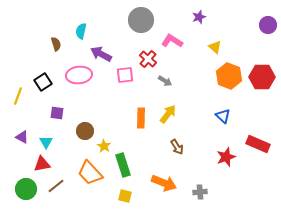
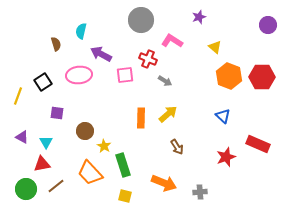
red cross: rotated 18 degrees counterclockwise
yellow arrow: rotated 12 degrees clockwise
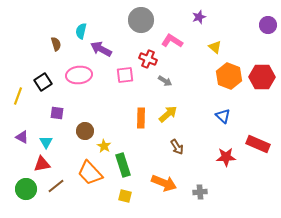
purple arrow: moved 5 px up
red star: rotated 18 degrees clockwise
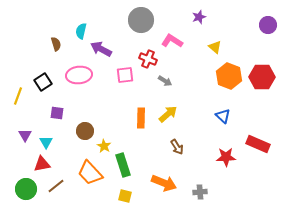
purple triangle: moved 3 px right, 2 px up; rotated 32 degrees clockwise
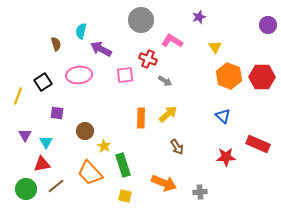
yellow triangle: rotated 16 degrees clockwise
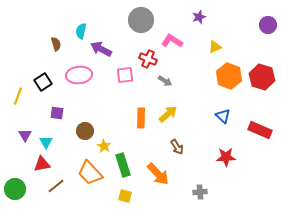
yellow triangle: rotated 40 degrees clockwise
red hexagon: rotated 15 degrees clockwise
red rectangle: moved 2 px right, 14 px up
orange arrow: moved 6 px left, 9 px up; rotated 25 degrees clockwise
green circle: moved 11 px left
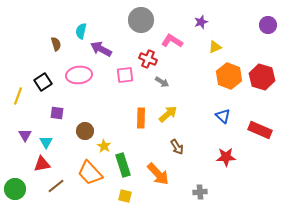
purple star: moved 2 px right, 5 px down
gray arrow: moved 3 px left, 1 px down
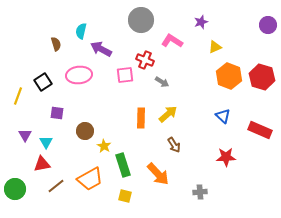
red cross: moved 3 px left, 1 px down
brown arrow: moved 3 px left, 2 px up
orange trapezoid: moved 6 px down; rotated 76 degrees counterclockwise
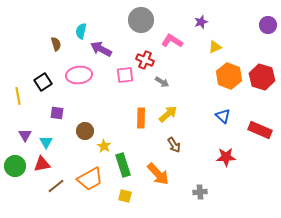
yellow line: rotated 30 degrees counterclockwise
green circle: moved 23 px up
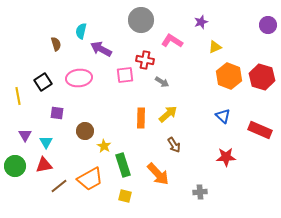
red cross: rotated 12 degrees counterclockwise
pink ellipse: moved 3 px down
red triangle: moved 2 px right, 1 px down
brown line: moved 3 px right
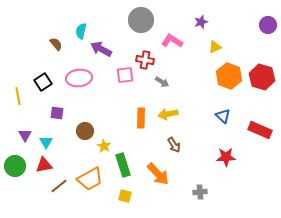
brown semicircle: rotated 24 degrees counterclockwise
yellow arrow: rotated 150 degrees counterclockwise
